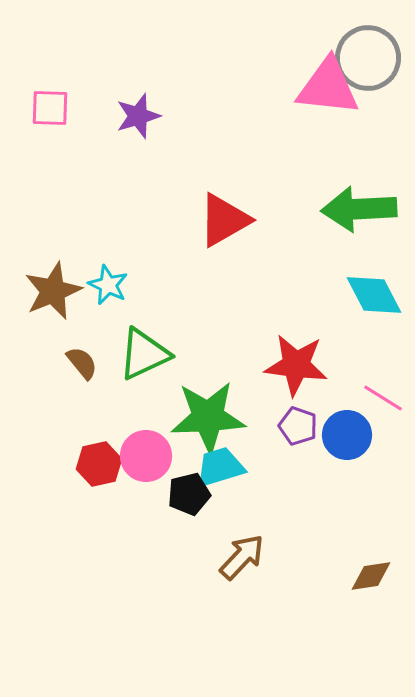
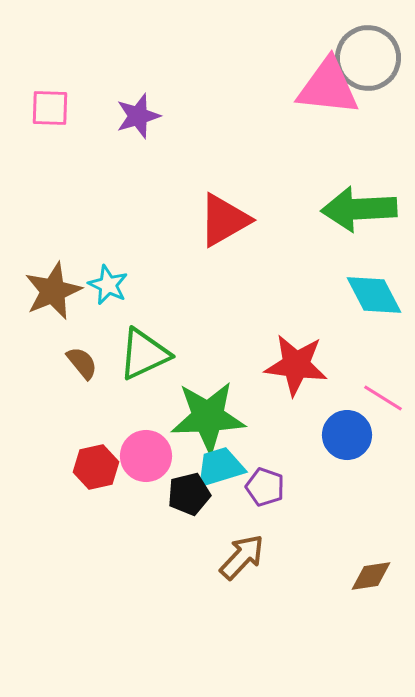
purple pentagon: moved 33 px left, 61 px down
red hexagon: moved 3 px left, 3 px down
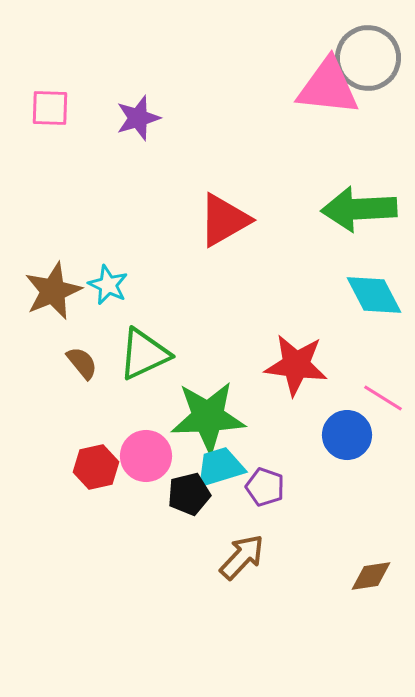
purple star: moved 2 px down
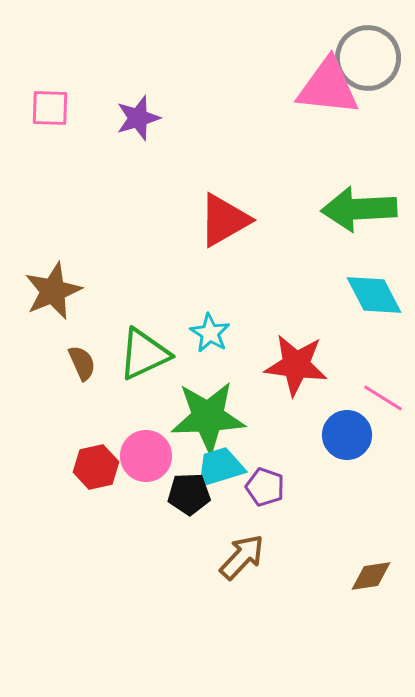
cyan star: moved 102 px right, 48 px down; rotated 6 degrees clockwise
brown semicircle: rotated 15 degrees clockwise
black pentagon: rotated 12 degrees clockwise
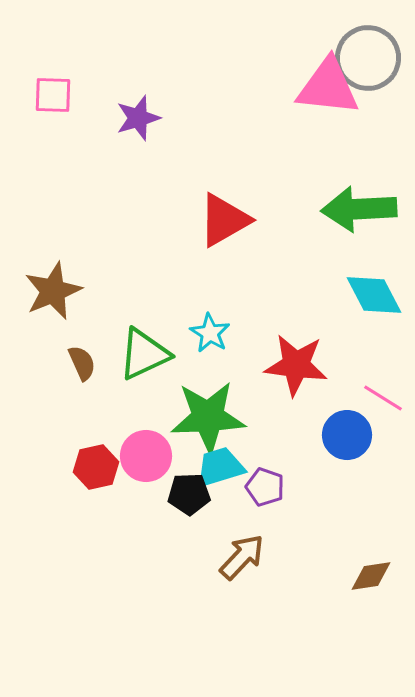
pink square: moved 3 px right, 13 px up
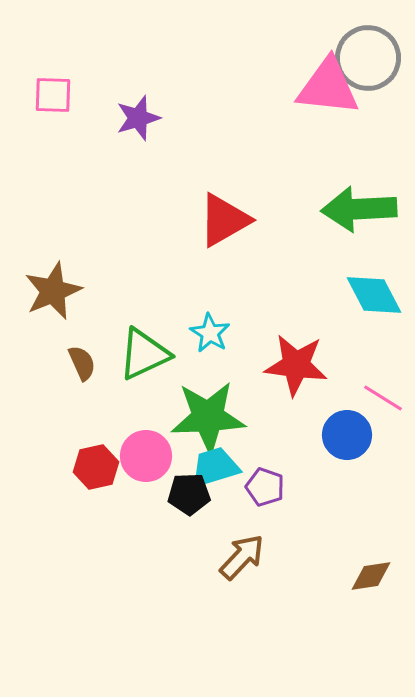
cyan trapezoid: moved 5 px left
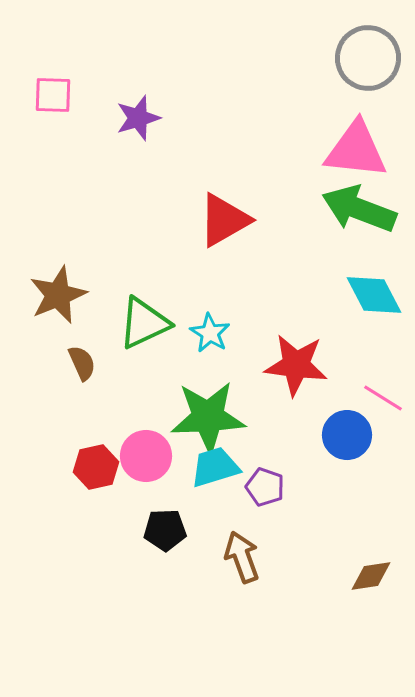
pink triangle: moved 28 px right, 63 px down
green arrow: rotated 24 degrees clockwise
brown star: moved 5 px right, 4 px down
green triangle: moved 31 px up
black pentagon: moved 24 px left, 36 px down
brown arrow: rotated 63 degrees counterclockwise
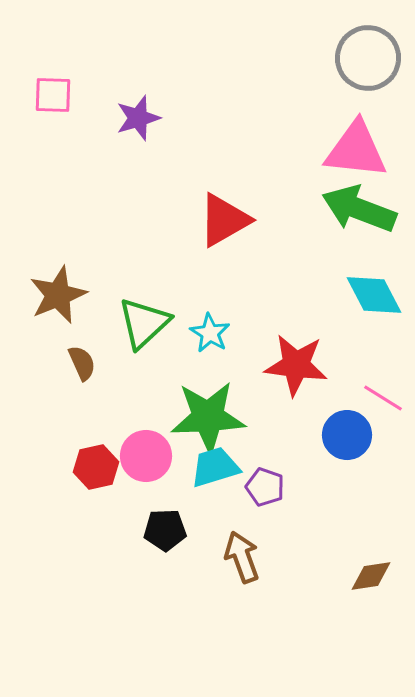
green triangle: rotated 18 degrees counterclockwise
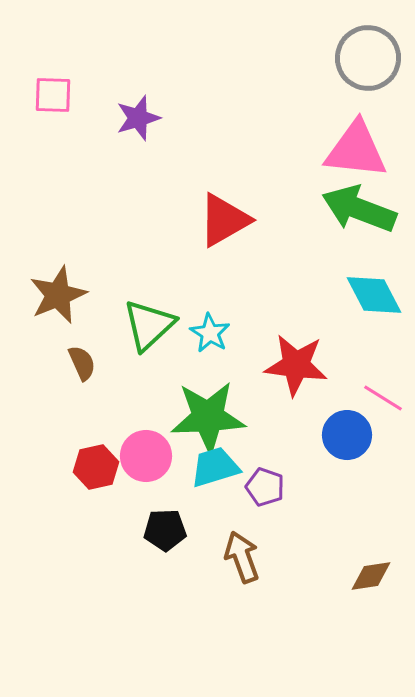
green triangle: moved 5 px right, 2 px down
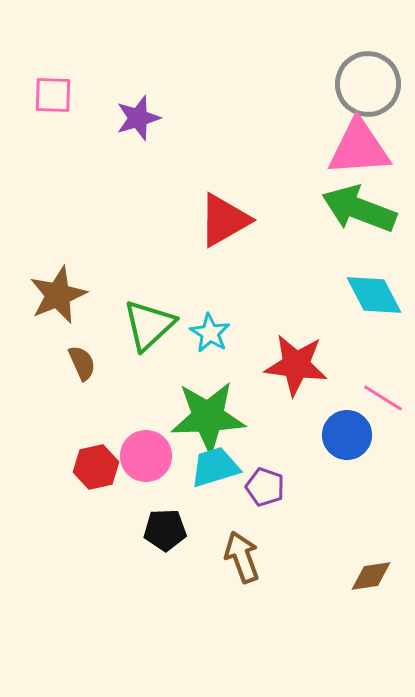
gray circle: moved 26 px down
pink triangle: moved 3 px right, 2 px up; rotated 10 degrees counterclockwise
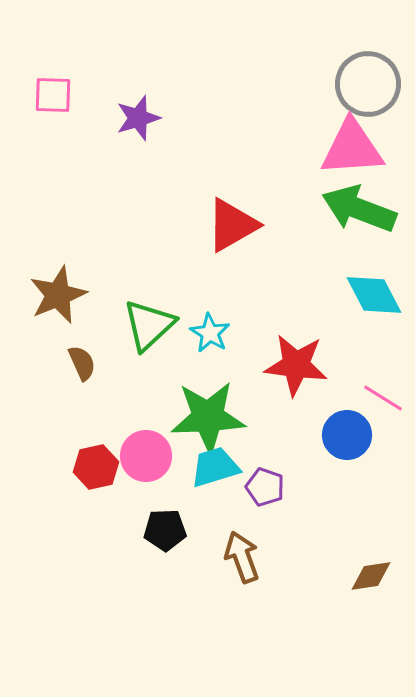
pink triangle: moved 7 px left
red triangle: moved 8 px right, 5 px down
